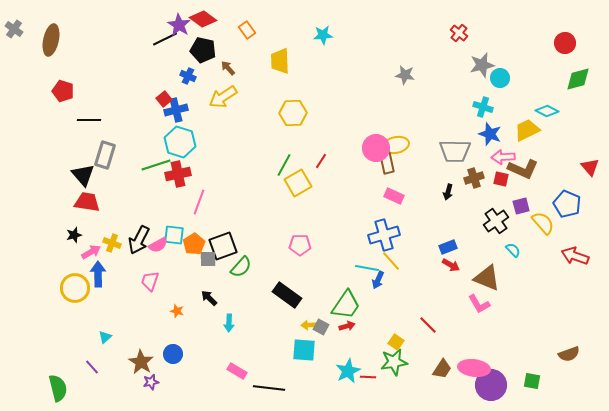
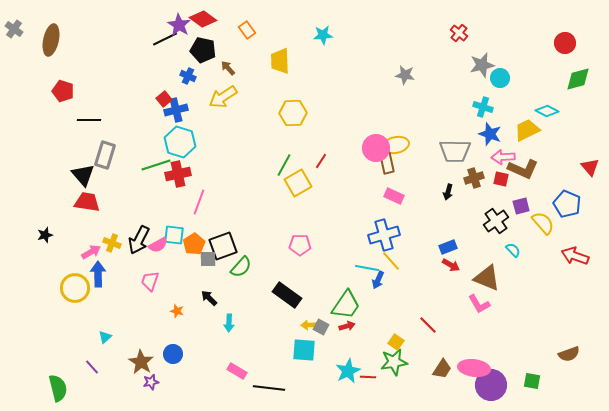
black star at (74, 235): moved 29 px left
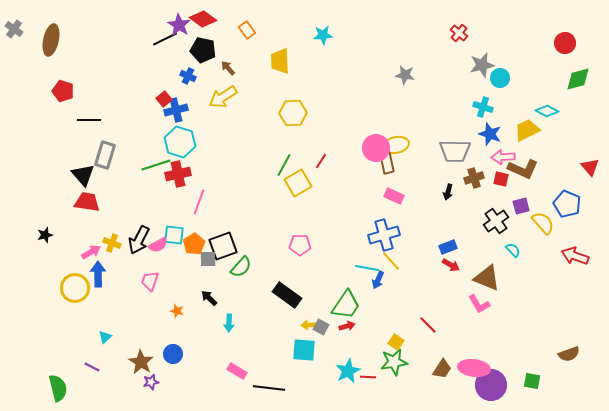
purple line at (92, 367): rotated 21 degrees counterclockwise
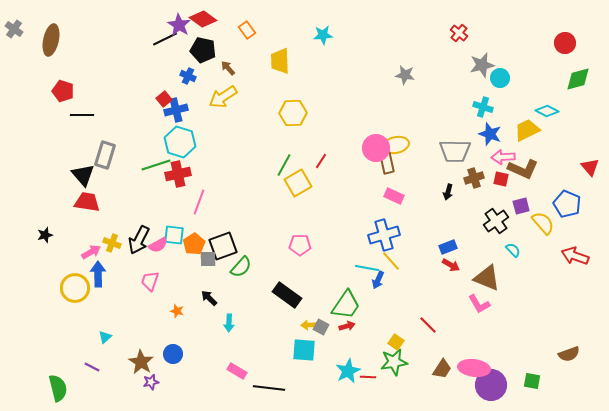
black line at (89, 120): moved 7 px left, 5 px up
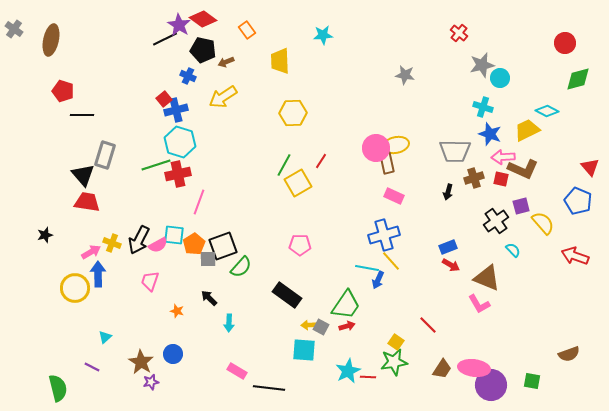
brown arrow at (228, 68): moved 2 px left, 6 px up; rotated 70 degrees counterclockwise
blue pentagon at (567, 204): moved 11 px right, 3 px up
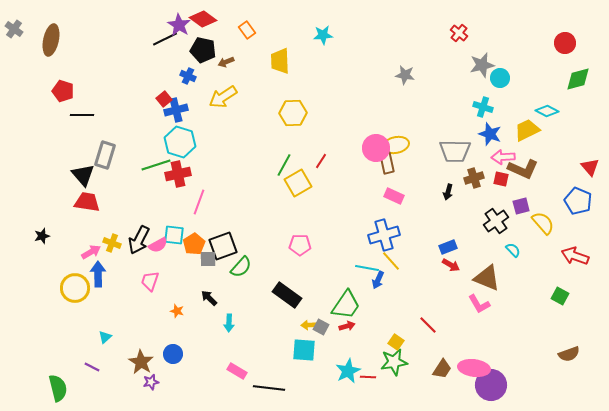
black star at (45, 235): moved 3 px left, 1 px down
green square at (532, 381): moved 28 px right, 85 px up; rotated 18 degrees clockwise
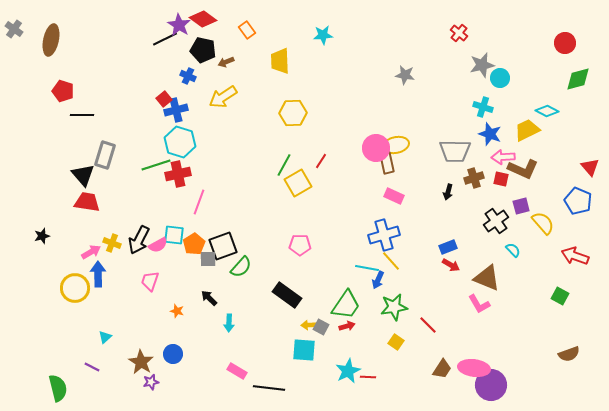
green star at (394, 362): moved 55 px up
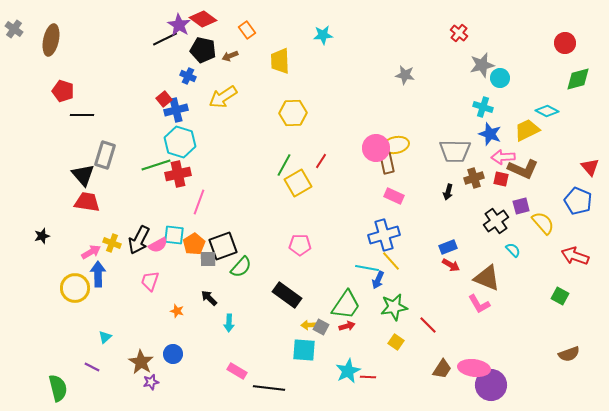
brown arrow at (226, 62): moved 4 px right, 6 px up
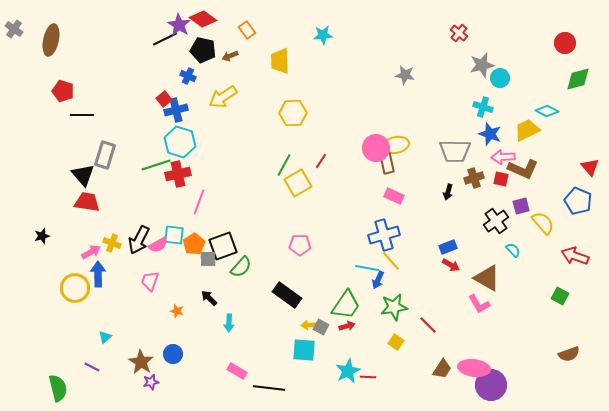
brown triangle at (487, 278): rotated 8 degrees clockwise
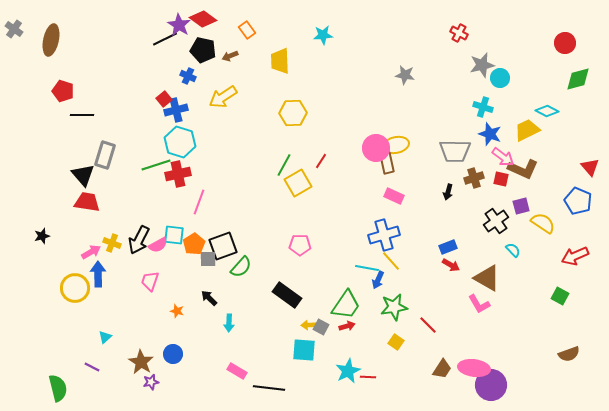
red cross at (459, 33): rotated 12 degrees counterclockwise
pink arrow at (503, 157): rotated 140 degrees counterclockwise
yellow semicircle at (543, 223): rotated 15 degrees counterclockwise
red arrow at (575, 256): rotated 44 degrees counterclockwise
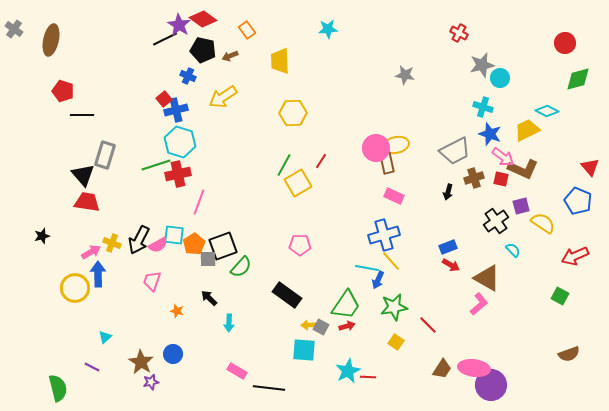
cyan star at (323, 35): moved 5 px right, 6 px up
gray trapezoid at (455, 151): rotated 28 degrees counterclockwise
pink trapezoid at (150, 281): moved 2 px right
pink L-shape at (479, 304): rotated 100 degrees counterclockwise
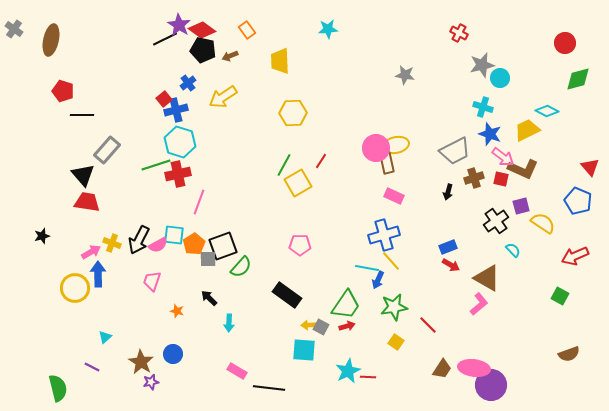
red diamond at (203, 19): moved 1 px left, 11 px down
blue cross at (188, 76): moved 7 px down; rotated 28 degrees clockwise
gray rectangle at (105, 155): moved 2 px right, 5 px up; rotated 24 degrees clockwise
